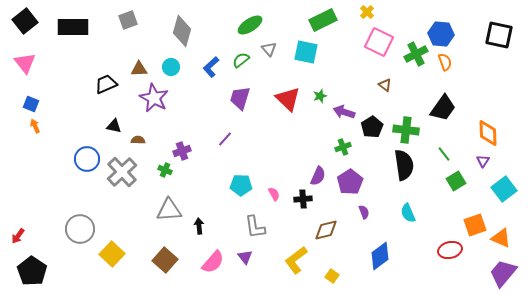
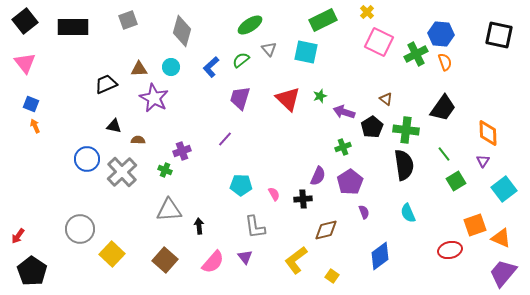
brown triangle at (385, 85): moved 1 px right, 14 px down
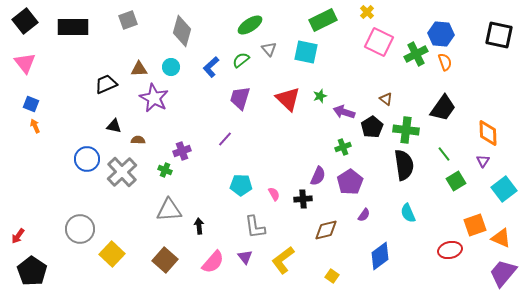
purple semicircle at (364, 212): moved 3 px down; rotated 56 degrees clockwise
yellow L-shape at (296, 260): moved 13 px left
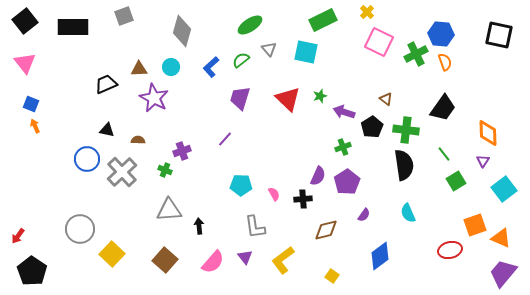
gray square at (128, 20): moved 4 px left, 4 px up
black triangle at (114, 126): moved 7 px left, 4 px down
purple pentagon at (350, 182): moved 3 px left
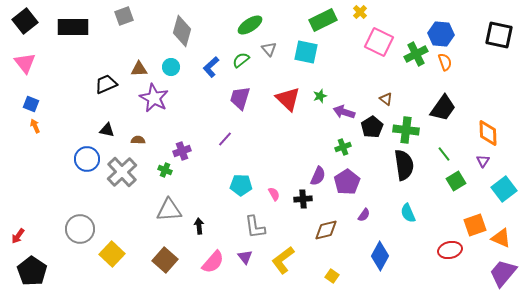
yellow cross at (367, 12): moved 7 px left
blue diamond at (380, 256): rotated 24 degrees counterclockwise
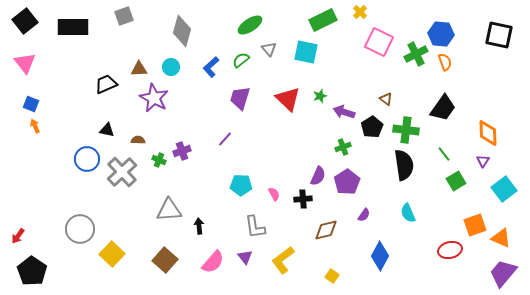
green cross at (165, 170): moved 6 px left, 10 px up
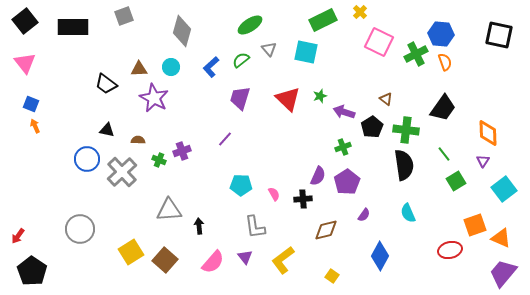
black trapezoid at (106, 84): rotated 120 degrees counterclockwise
yellow square at (112, 254): moved 19 px right, 2 px up; rotated 15 degrees clockwise
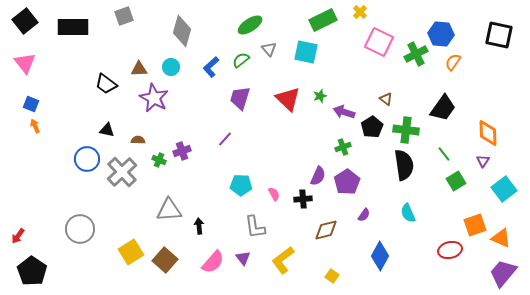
orange semicircle at (445, 62): moved 8 px right; rotated 126 degrees counterclockwise
purple triangle at (245, 257): moved 2 px left, 1 px down
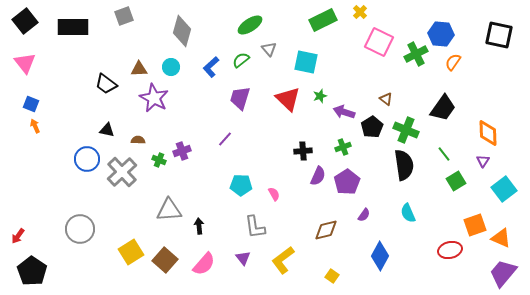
cyan square at (306, 52): moved 10 px down
green cross at (406, 130): rotated 15 degrees clockwise
black cross at (303, 199): moved 48 px up
pink semicircle at (213, 262): moved 9 px left, 2 px down
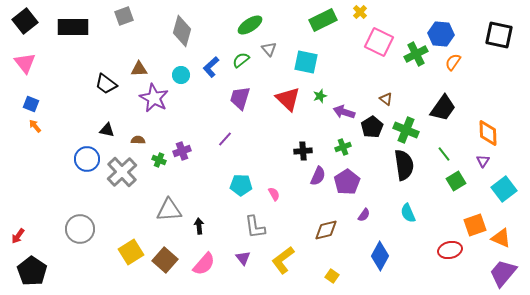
cyan circle at (171, 67): moved 10 px right, 8 px down
orange arrow at (35, 126): rotated 16 degrees counterclockwise
